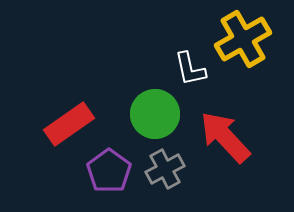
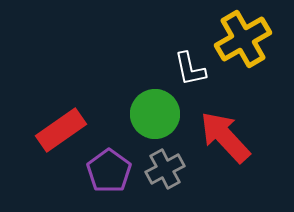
red rectangle: moved 8 px left, 6 px down
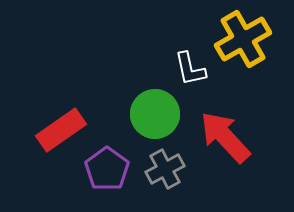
purple pentagon: moved 2 px left, 2 px up
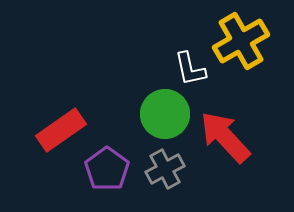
yellow cross: moved 2 px left, 2 px down
green circle: moved 10 px right
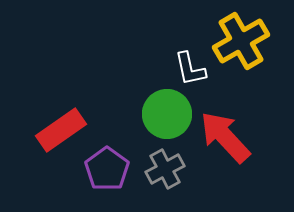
green circle: moved 2 px right
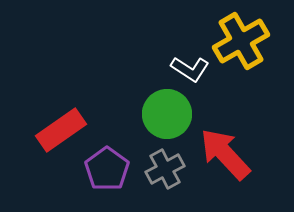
white L-shape: rotated 45 degrees counterclockwise
red arrow: moved 17 px down
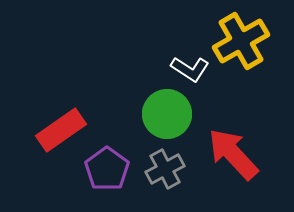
red arrow: moved 8 px right
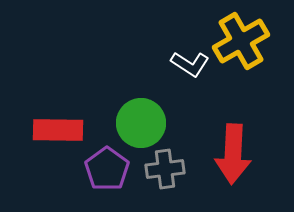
white L-shape: moved 5 px up
green circle: moved 26 px left, 9 px down
red rectangle: moved 3 px left; rotated 36 degrees clockwise
red arrow: rotated 134 degrees counterclockwise
gray cross: rotated 21 degrees clockwise
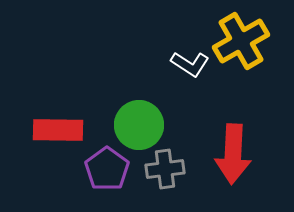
green circle: moved 2 px left, 2 px down
